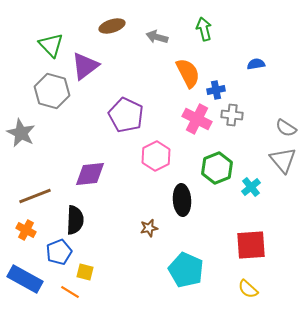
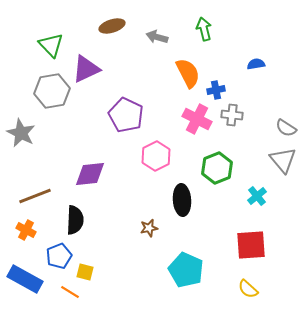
purple triangle: moved 1 px right, 3 px down; rotated 12 degrees clockwise
gray hexagon: rotated 24 degrees counterclockwise
cyan cross: moved 6 px right, 9 px down
blue pentagon: moved 4 px down
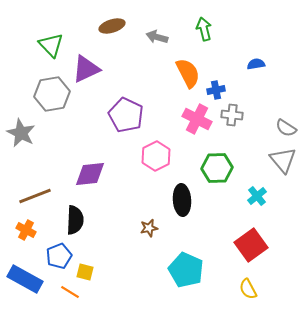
gray hexagon: moved 3 px down
green hexagon: rotated 20 degrees clockwise
red square: rotated 32 degrees counterclockwise
yellow semicircle: rotated 20 degrees clockwise
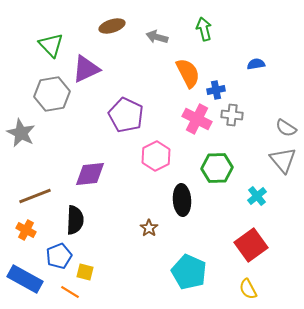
brown star: rotated 24 degrees counterclockwise
cyan pentagon: moved 3 px right, 2 px down
